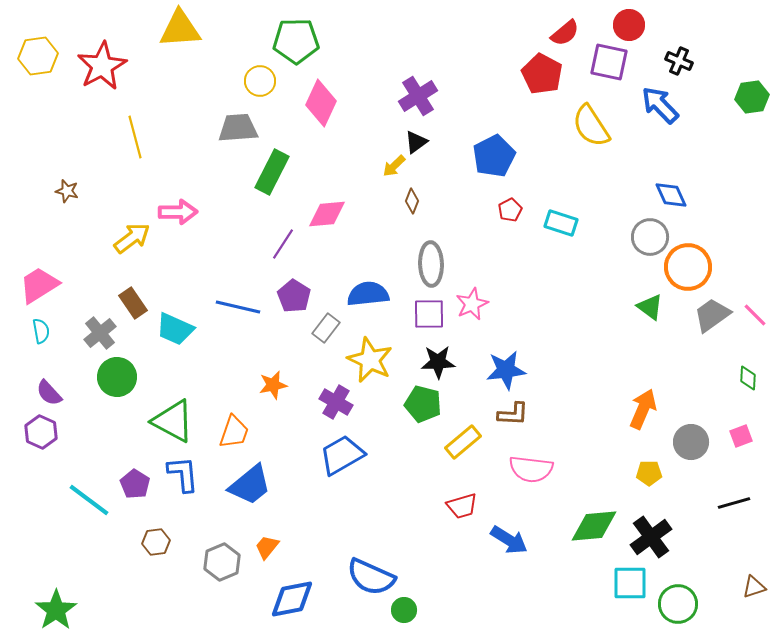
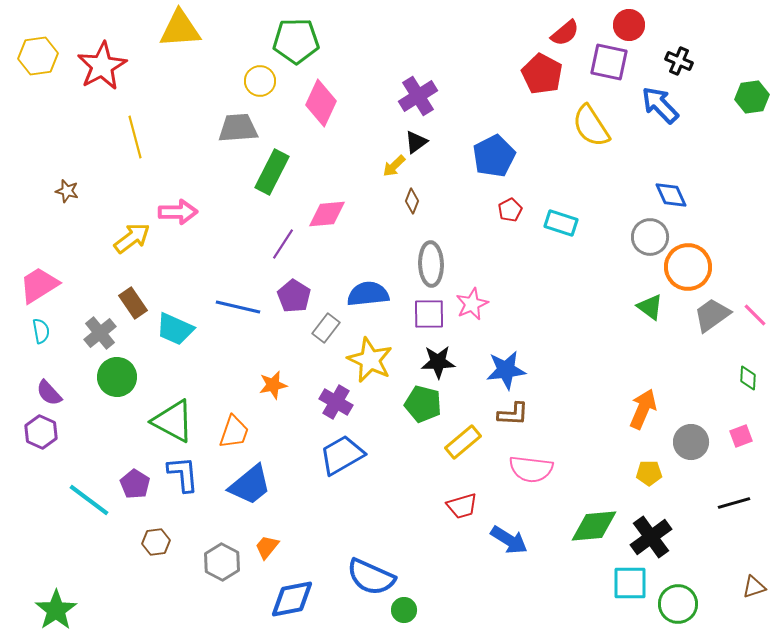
gray hexagon at (222, 562): rotated 9 degrees counterclockwise
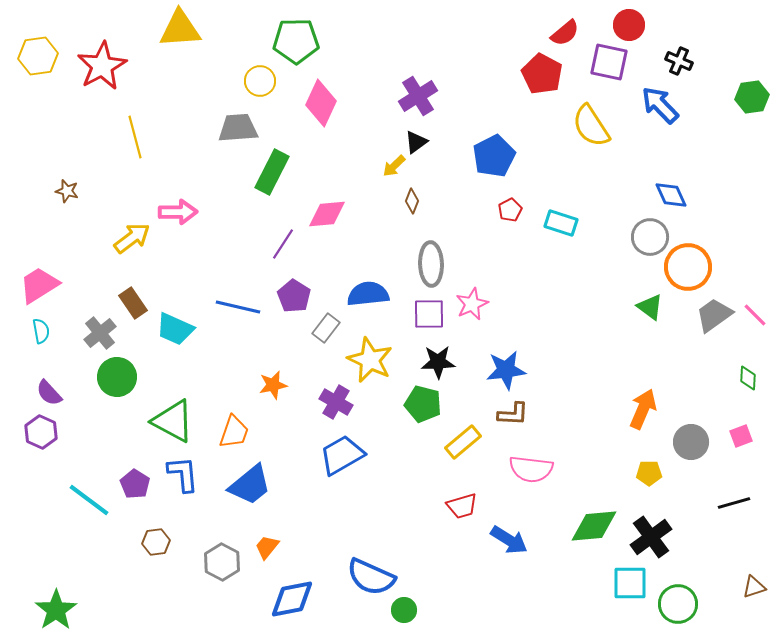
gray trapezoid at (712, 315): moved 2 px right
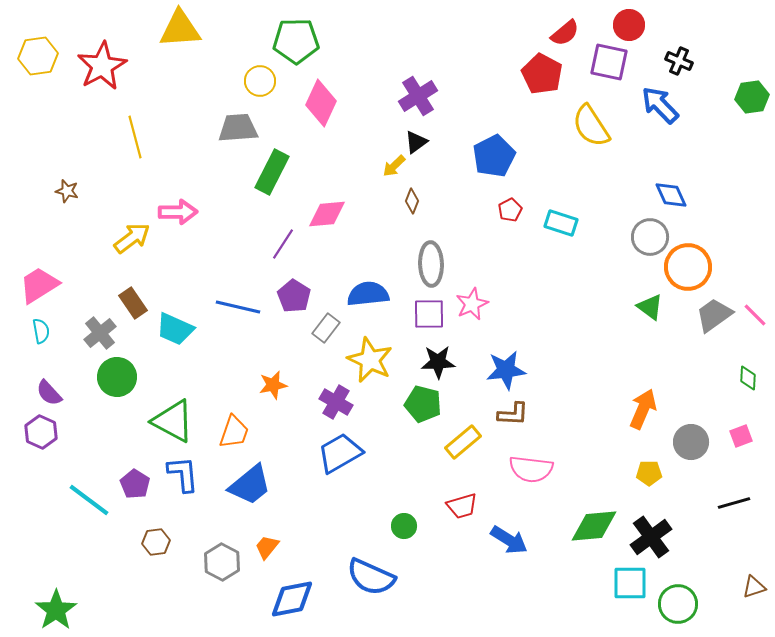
blue trapezoid at (342, 455): moved 2 px left, 2 px up
green circle at (404, 610): moved 84 px up
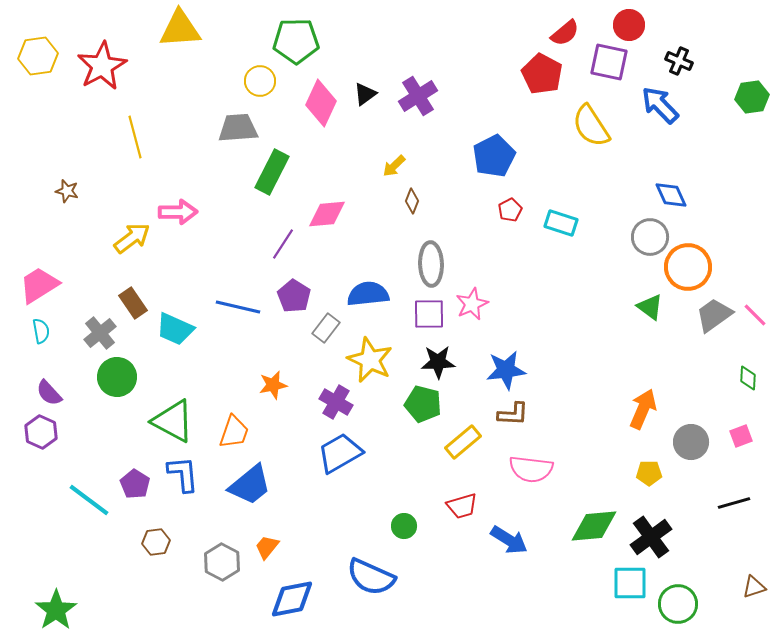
black triangle at (416, 142): moved 51 px left, 48 px up
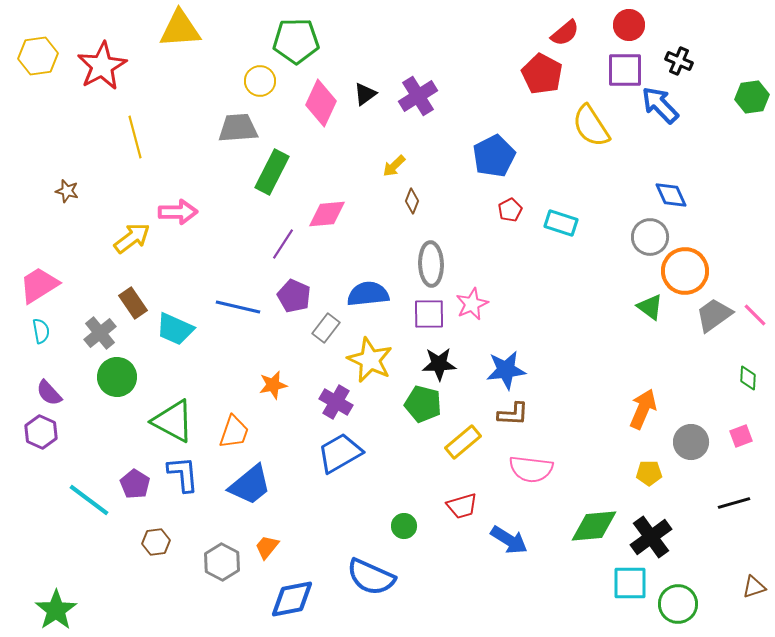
purple square at (609, 62): moved 16 px right, 8 px down; rotated 12 degrees counterclockwise
orange circle at (688, 267): moved 3 px left, 4 px down
purple pentagon at (294, 296): rotated 8 degrees counterclockwise
black star at (438, 362): moved 1 px right, 2 px down
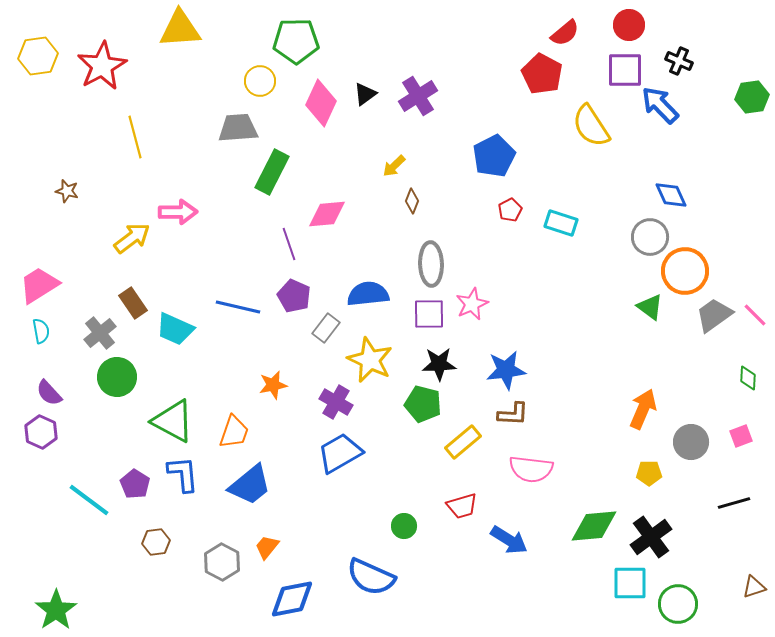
purple line at (283, 244): moved 6 px right; rotated 52 degrees counterclockwise
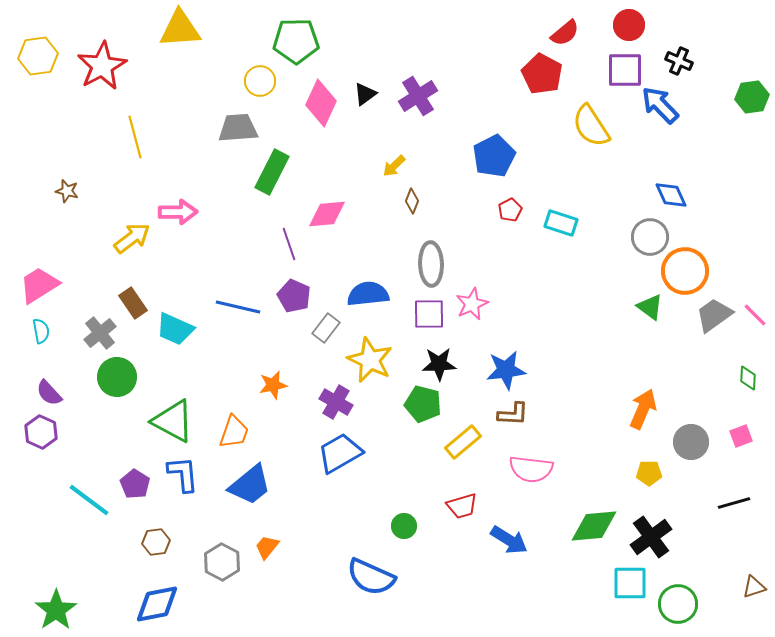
blue diamond at (292, 599): moved 135 px left, 5 px down
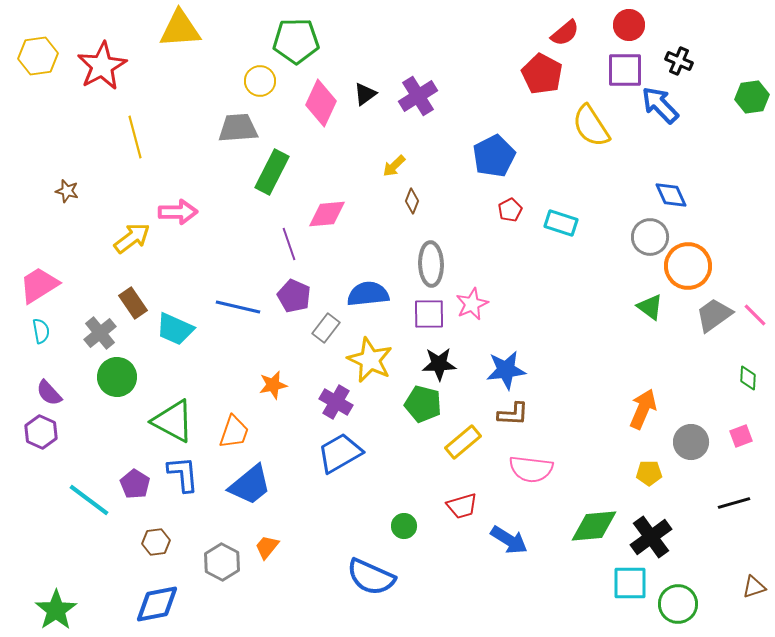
orange circle at (685, 271): moved 3 px right, 5 px up
